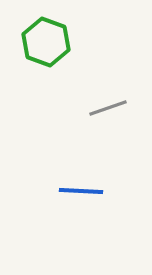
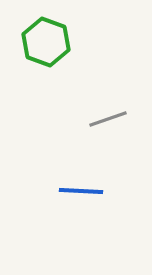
gray line: moved 11 px down
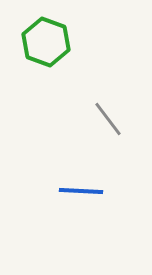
gray line: rotated 72 degrees clockwise
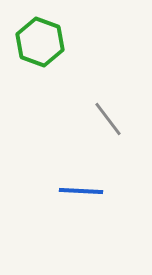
green hexagon: moved 6 px left
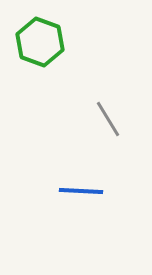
gray line: rotated 6 degrees clockwise
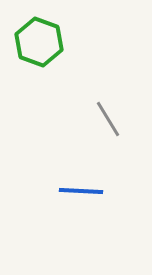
green hexagon: moved 1 px left
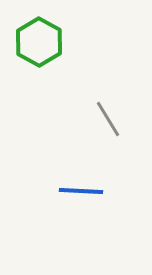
green hexagon: rotated 9 degrees clockwise
